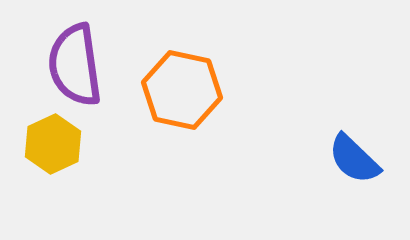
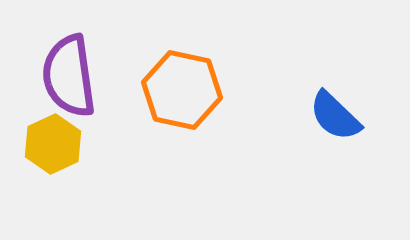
purple semicircle: moved 6 px left, 11 px down
blue semicircle: moved 19 px left, 43 px up
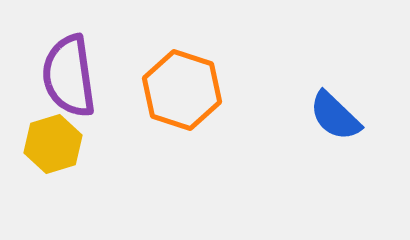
orange hexagon: rotated 6 degrees clockwise
yellow hexagon: rotated 8 degrees clockwise
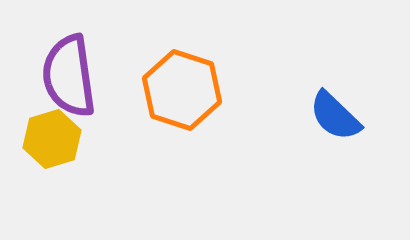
yellow hexagon: moved 1 px left, 5 px up
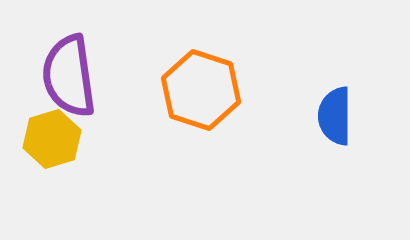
orange hexagon: moved 19 px right
blue semicircle: rotated 46 degrees clockwise
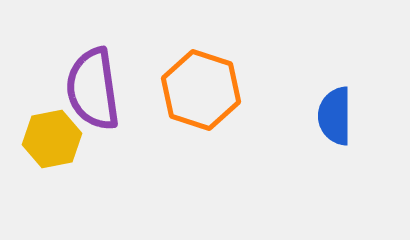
purple semicircle: moved 24 px right, 13 px down
yellow hexagon: rotated 6 degrees clockwise
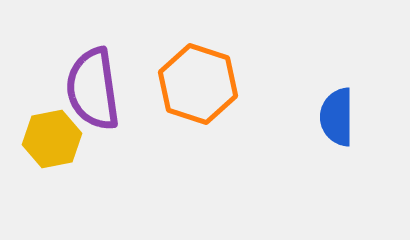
orange hexagon: moved 3 px left, 6 px up
blue semicircle: moved 2 px right, 1 px down
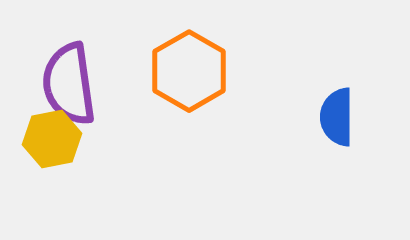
orange hexagon: moved 9 px left, 13 px up; rotated 12 degrees clockwise
purple semicircle: moved 24 px left, 5 px up
